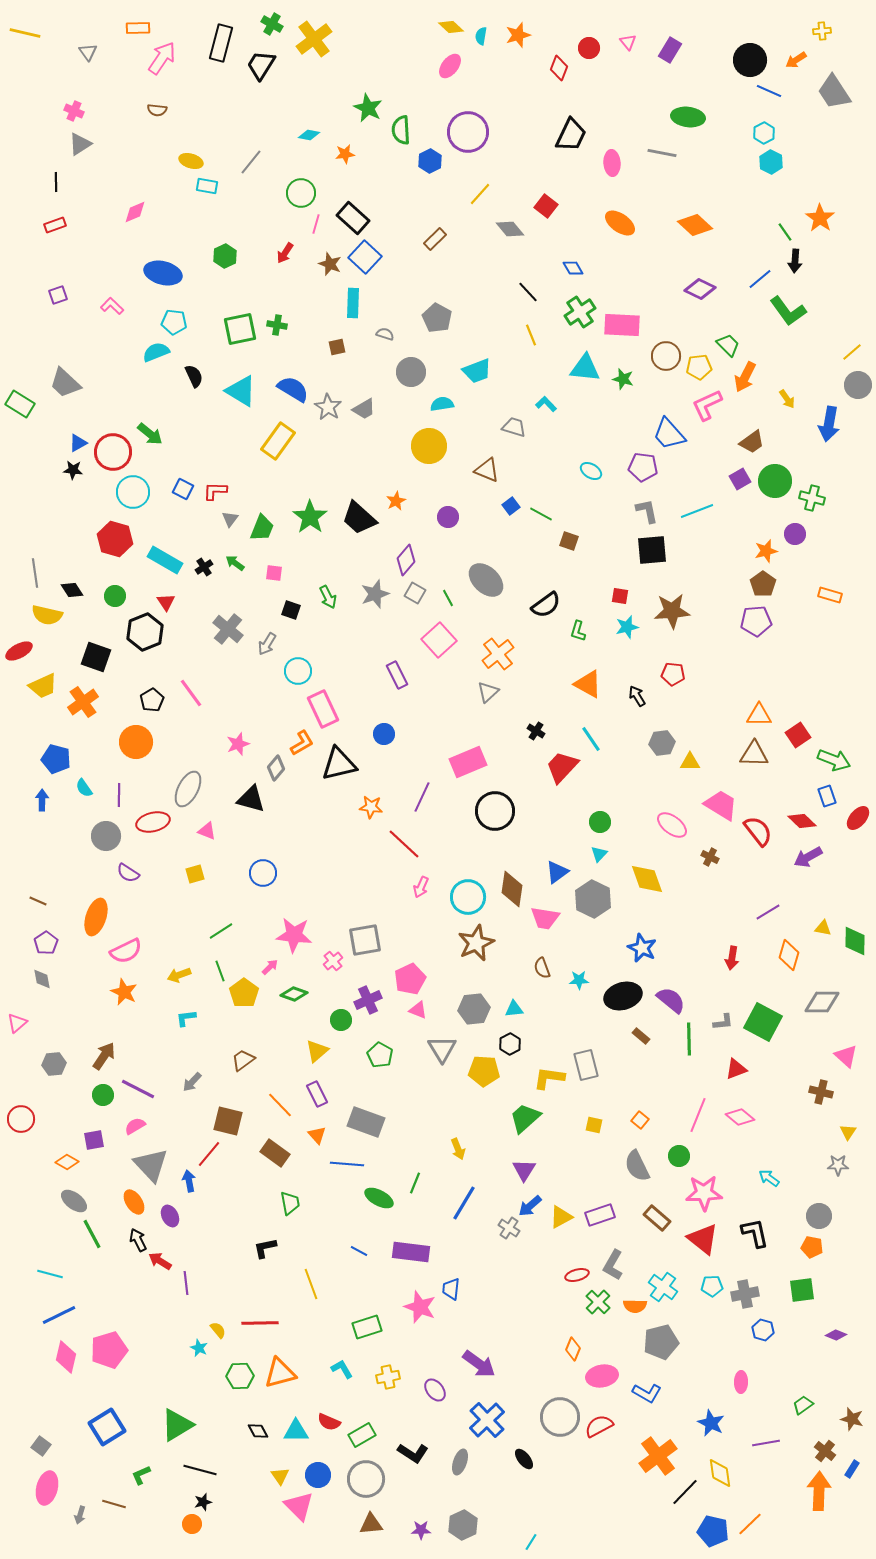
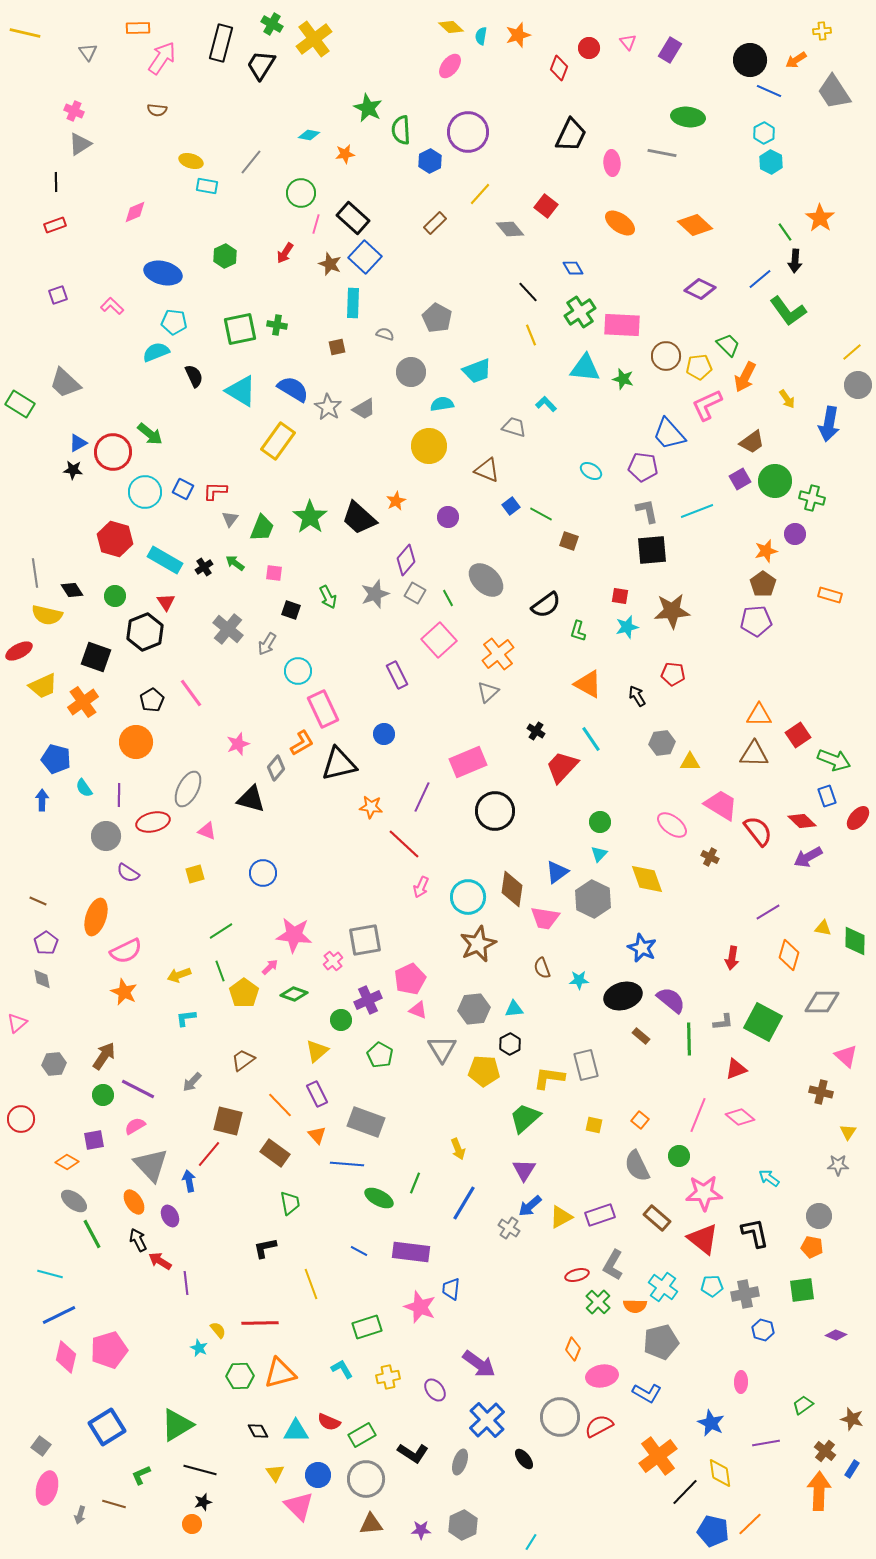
brown rectangle at (435, 239): moved 16 px up
cyan circle at (133, 492): moved 12 px right
brown star at (476, 943): moved 2 px right, 1 px down
yellow triangle at (280, 1476): moved 5 px left, 3 px up
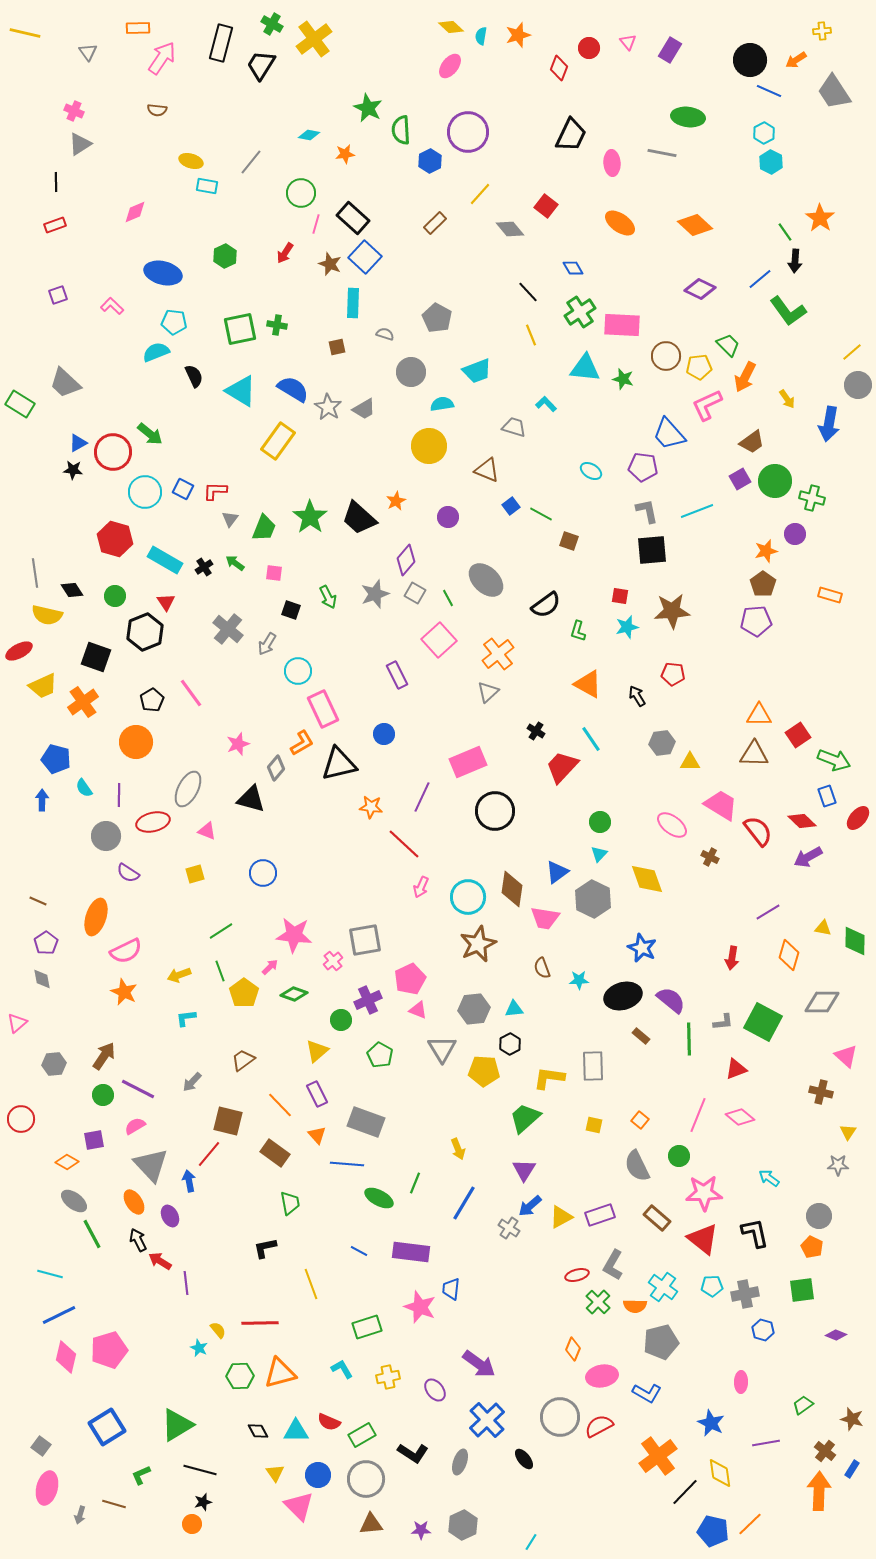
green trapezoid at (262, 528): moved 2 px right
gray rectangle at (586, 1065): moved 7 px right, 1 px down; rotated 12 degrees clockwise
orange pentagon at (812, 1247): rotated 15 degrees clockwise
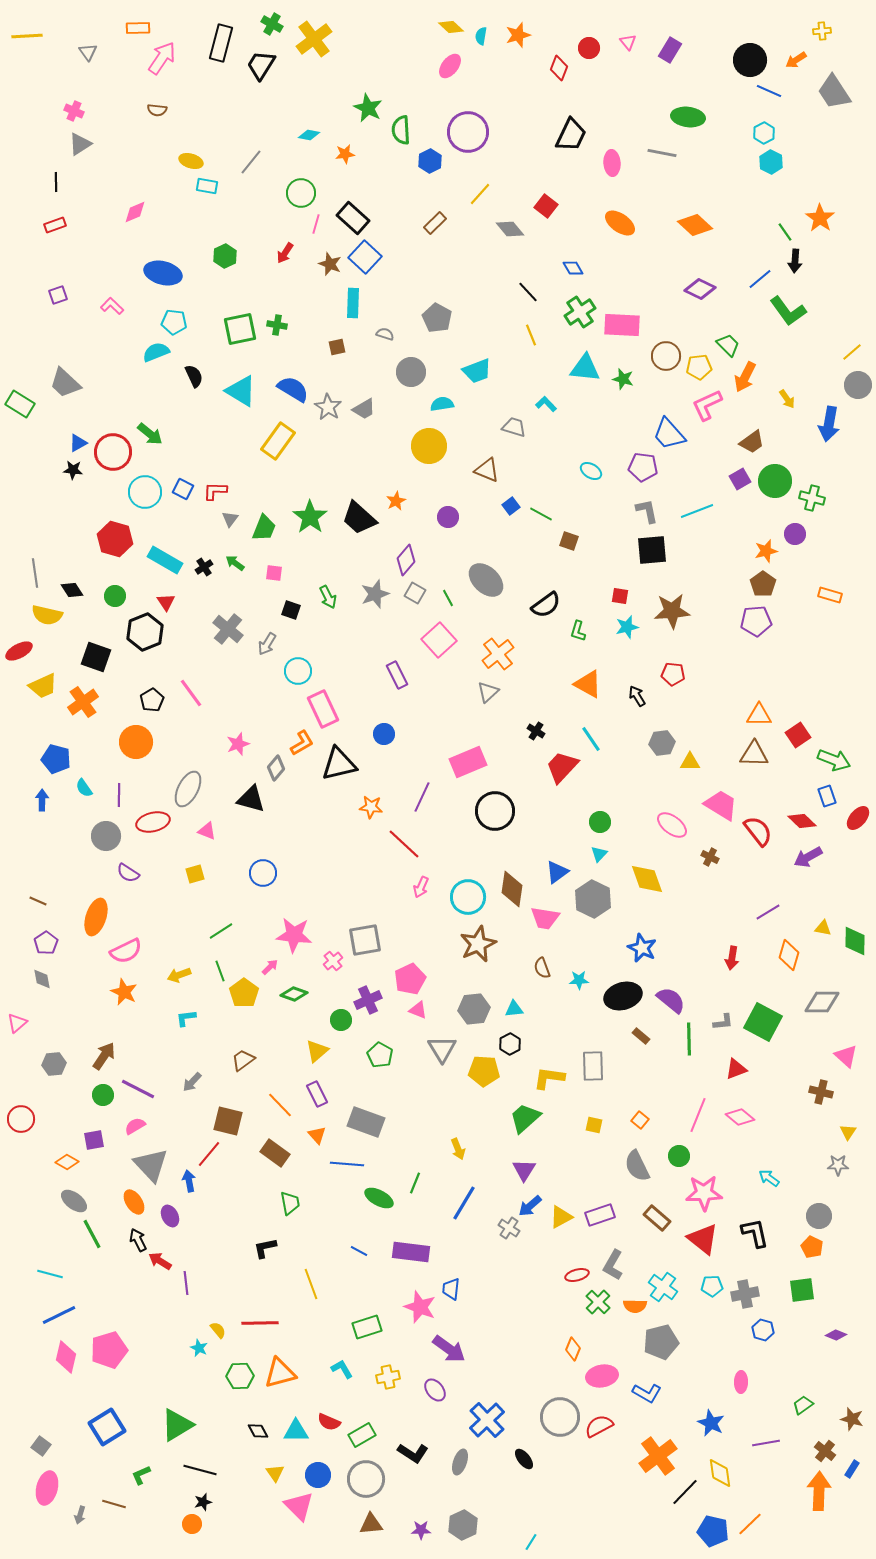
yellow line at (25, 33): moved 2 px right, 3 px down; rotated 16 degrees counterclockwise
purple arrow at (479, 1364): moved 30 px left, 15 px up
